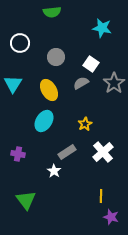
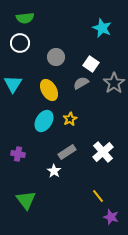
green semicircle: moved 27 px left, 6 px down
cyan star: rotated 12 degrees clockwise
yellow star: moved 15 px left, 5 px up
yellow line: moved 3 px left; rotated 40 degrees counterclockwise
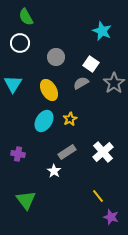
green semicircle: moved 1 px right, 1 px up; rotated 66 degrees clockwise
cyan star: moved 3 px down
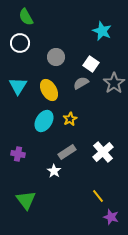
cyan triangle: moved 5 px right, 2 px down
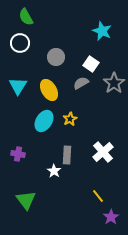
gray rectangle: moved 3 px down; rotated 54 degrees counterclockwise
purple star: rotated 21 degrees clockwise
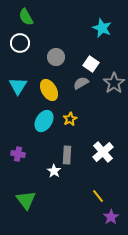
cyan star: moved 3 px up
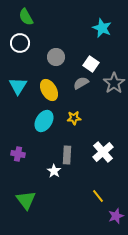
yellow star: moved 4 px right, 1 px up; rotated 24 degrees clockwise
purple star: moved 5 px right, 1 px up; rotated 14 degrees clockwise
